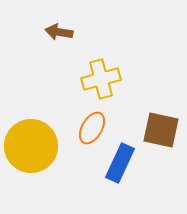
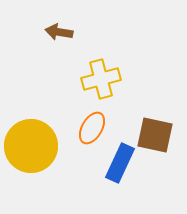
brown square: moved 6 px left, 5 px down
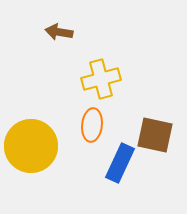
orange ellipse: moved 3 px up; rotated 24 degrees counterclockwise
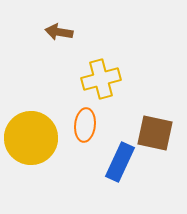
orange ellipse: moved 7 px left
brown square: moved 2 px up
yellow circle: moved 8 px up
blue rectangle: moved 1 px up
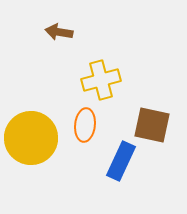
yellow cross: moved 1 px down
brown square: moved 3 px left, 8 px up
blue rectangle: moved 1 px right, 1 px up
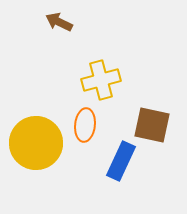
brown arrow: moved 10 px up; rotated 16 degrees clockwise
yellow circle: moved 5 px right, 5 px down
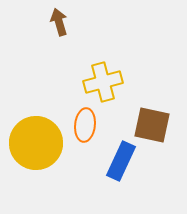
brown arrow: rotated 48 degrees clockwise
yellow cross: moved 2 px right, 2 px down
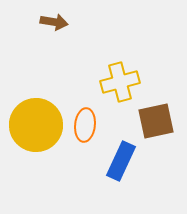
brown arrow: moved 5 px left; rotated 116 degrees clockwise
yellow cross: moved 17 px right
brown square: moved 4 px right, 4 px up; rotated 24 degrees counterclockwise
yellow circle: moved 18 px up
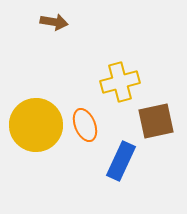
orange ellipse: rotated 28 degrees counterclockwise
